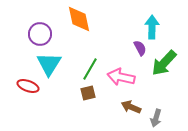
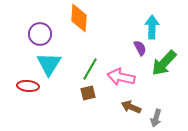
orange diamond: moved 1 px up; rotated 16 degrees clockwise
red ellipse: rotated 15 degrees counterclockwise
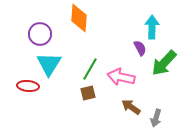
brown arrow: rotated 12 degrees clockwise
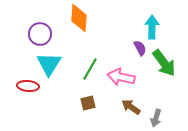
green arrow: rotated 80 degrees counterclockwise
brown square: moved 10 px down
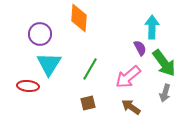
pink arrow: moved 7 px right; rotated 52 degrees counterclockwise
gray arrow: moved 9 px right, 25 px up
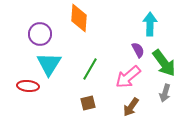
cyan arrow: moved 2 px left, 3 px up
purple semicircle: moved 2 px left, 2 px down
brown arrow: rotated 90 degrees counterclockwise
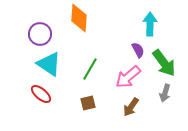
cyan triangle: rotated 28 degrees counterclockwise
red ellipse: moved 13 px right, 8 px down; rotated 35 degrees clockwise
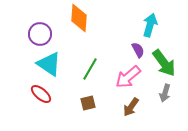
cyan arrow: moved 1 px down; rotated 15 degrees clockwise
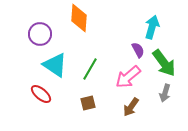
cyan arrow: moved 2 px right, 2 px down
cyan triangle: moved 6 px right, 1 px down
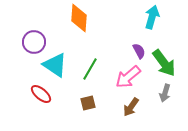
cyan arrow: moved 10 px up
purple circle: moved 6 px left, 8 px down
purple semicircle: moved 1 px right, 1 px down
